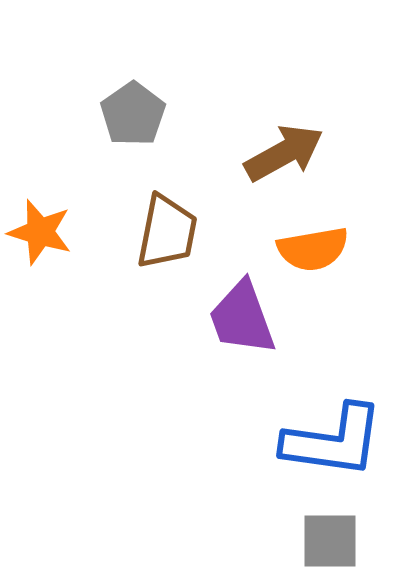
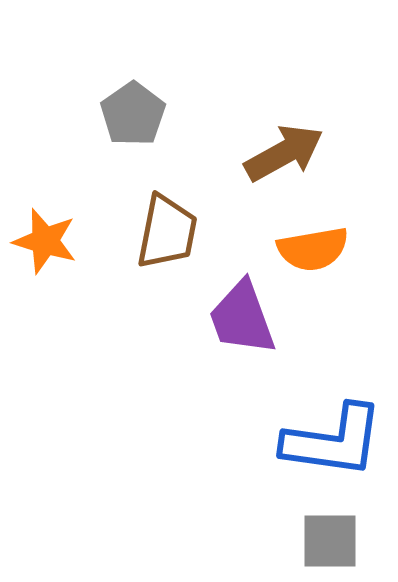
orange star: moved 5 px right, 9 px down
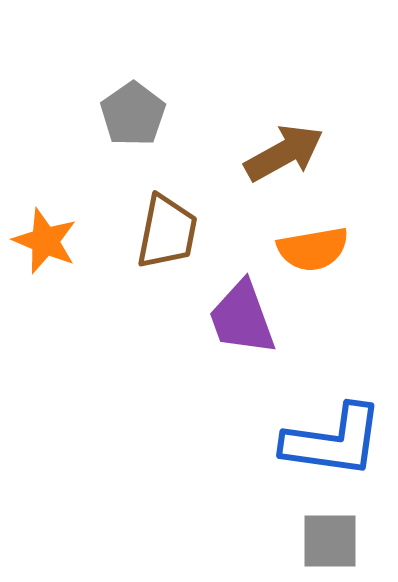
orange star: rotated 6 degrees clockwise
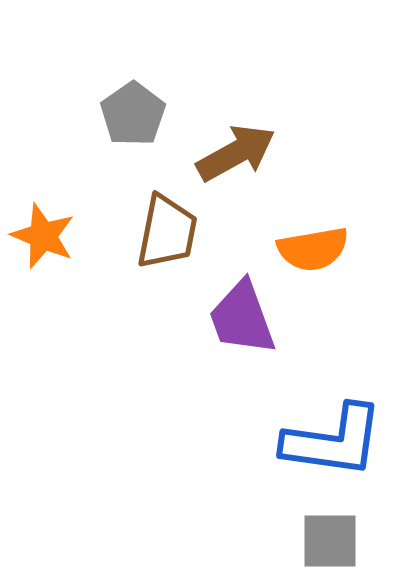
brown arrow: moved 48 px left
orange star: moved 2 px left, 5 px up
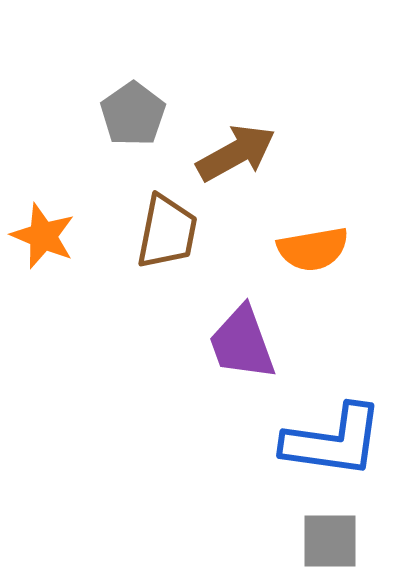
purple trapezoid: moved 25 px down
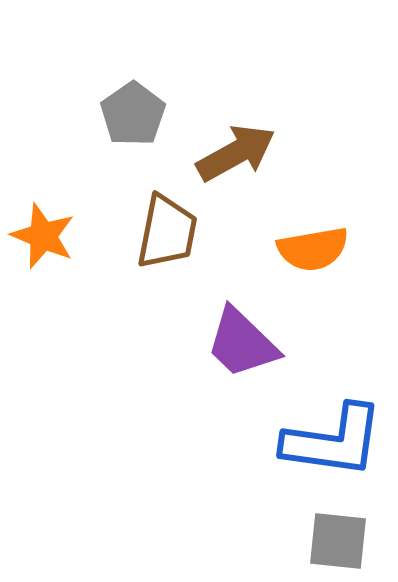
purple trapezoid: rotated 26 degrees counterclockwise
gray square: moved 8 px right; rotated 6 degrees clockwise
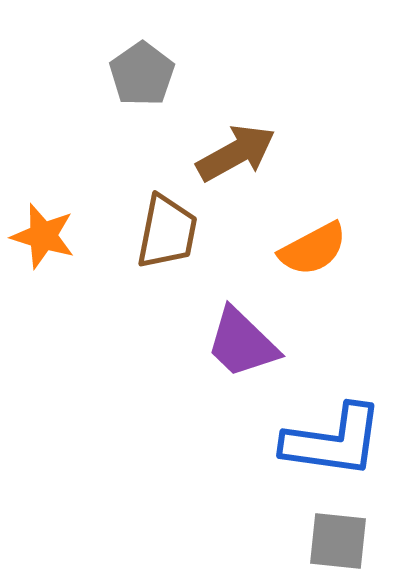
gray pentagon: moved 9 px right, 40 px up
orange star: rotated 6 degrees counterclockwise
orange semicircle: rotated 18 degrees counterclockwise
